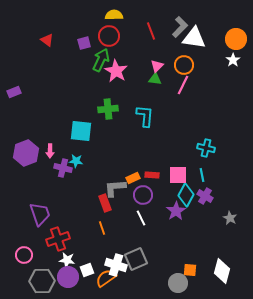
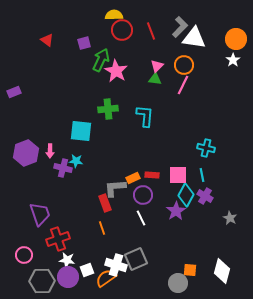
red circle at (109, 36): moved 13 px right, 6 px up
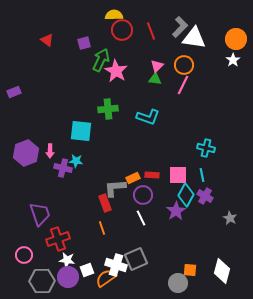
cyan L-shape at (145, 116): moved 3 px right, 1 px down; rotated 105 degrees clockwise
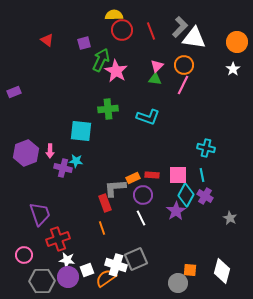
orange circle at (236, 39): moved 1 px right, 3 px down
white star at (233, 60): moved 9 px down
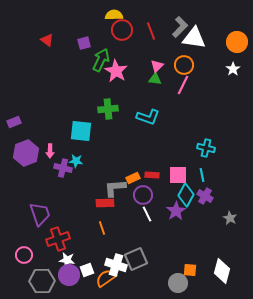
purple rectangle at (14, 92): moved 30 px down
red rectangle at (105, 203): rotated 72 degrees counterclockwise
white line at (141, 218): moved 6 px right, 4 px up
purple circle at (68, 277): moved 1 px right, 2 px up
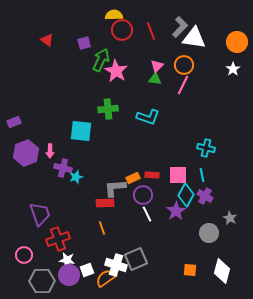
cyan star at (76, 161): moved 16 px down; rotated 24 degrees counterclockwise
gray circle at (178, 283): moved 31 px right, 50 px up
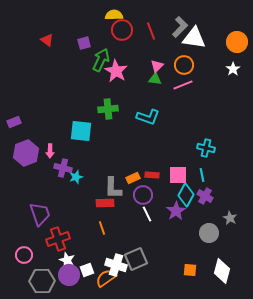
pink line at (183, 85): rotated 42 degrees clockwise
gray L-shape at (115, 188): moved 2 px left; rotated 85 degrees counterclockwise
white star at (67, 260): rotated 14 degrees clockwise
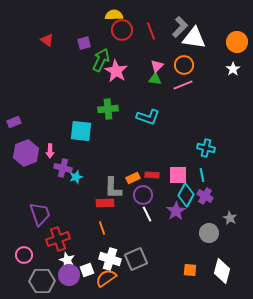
white cross at (116, 265): moved 6 px left, 6 px up
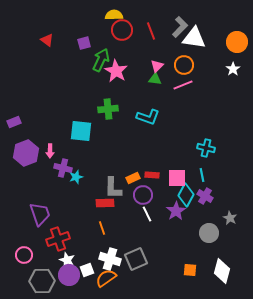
pink square at (178, 175): moved 1 px left, 3 px down
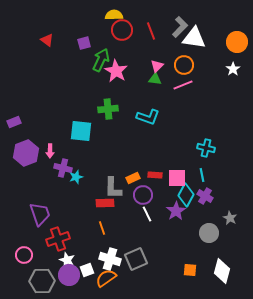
red rectangle at (152, 175): moved 3 px right
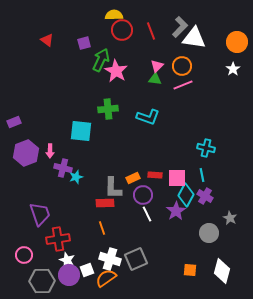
orange circle at (184, 65): moved 2 px left, 1 px down
red cross at (58, 239): rotated 10 degrees clockwise
